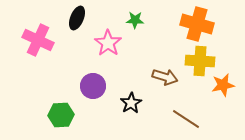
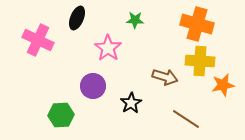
pink star: moved 5 px down
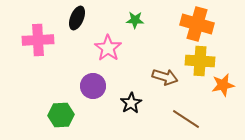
pink cross: rotated 28 degrees counterclockwise
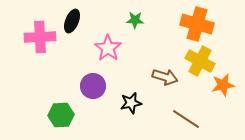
black ellipse: moved 5 px left, 3 px down
pink cross: moved 2 px right, 3 px up
yellow cross: rotated 24 degrees clockwise
black star: rotated 20 degrees clockwise
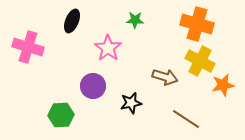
pink cross: moved 12 px left, 10 px down; rotated 20 degrees clockwise
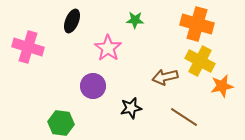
brown arrow: rotated 150 degrees clockwise
orange star: moved 1 px left, 1 px down
black star: moved 5 px down
green hexagon: moved 8 px down; rotated 10 degrees clockwise
brown line: moved 2 px left, 2 px up
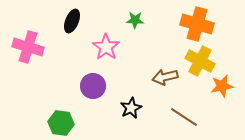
pink star: moved 2 px left, 1 px up
black star: rotated 15 degrees counterclockwise
